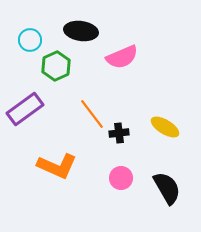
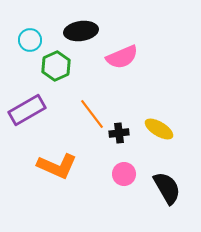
black ellipse: rotated 16 degrees counterclockwise
purple rectangle: moved 2 px right, 1 px down; rotated 6 degrees clockwise
yellow ellipse: moved 6 px left, 2 px down
pink circle: moved 3 px right, 4 px up
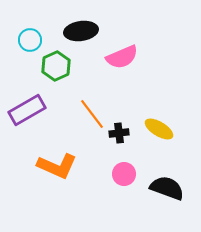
black semicircle: rotated 40 degrees counterclockwise
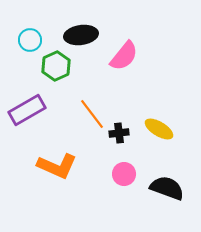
black ellipse: moved 4 px down
pink semicircle: moved 2 px right, 1 px up; rotated 28 degrees counterclockwise
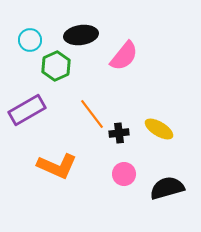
black semicircle: rotated 36 degrees counterclockwise
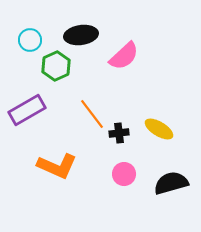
pink semicircle: rotated 8 degrees clockwise
black semicircle: moved 4 px right, 5 px up
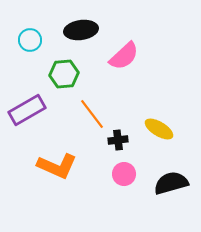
black ellipse: moved 5 px up
green hexagon: moved 8 px right, 8 px down; rotated 20 degrees clockwise
black cross: moved 1 px left, 7 px down
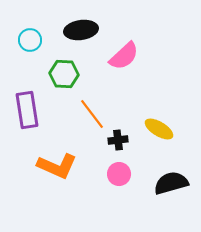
green hexagon: rotated 8 degrees clockwise
purple rectangle: rotated 69 degrees counterclockwise
pink circle: moved 5 px left
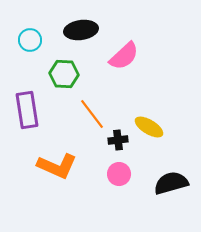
yellow ellipse: moved 10 px left, 2 px up
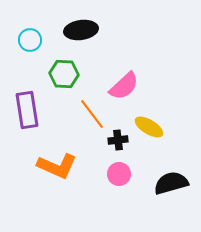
pink semicircle: moved 30 px down
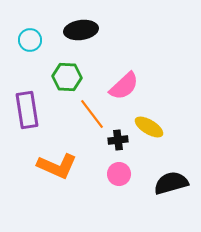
green hexagon: moved 3 px right, 3 px down
